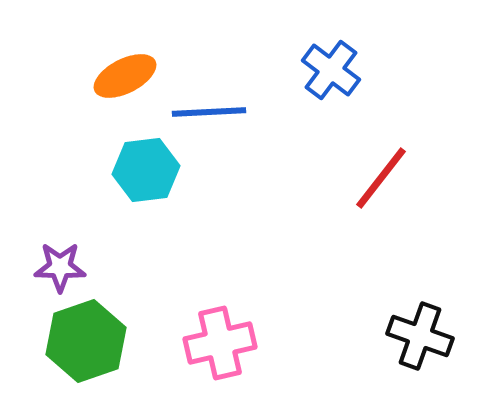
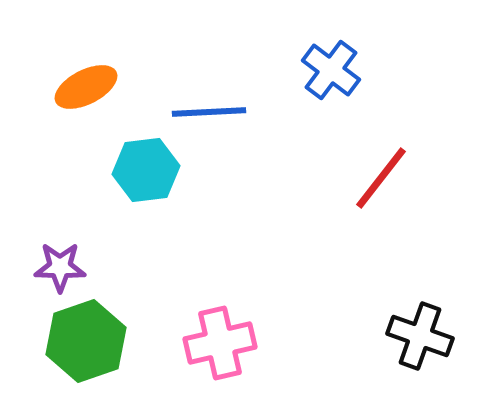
orange ellipse: moved 39 px left, 11 px down
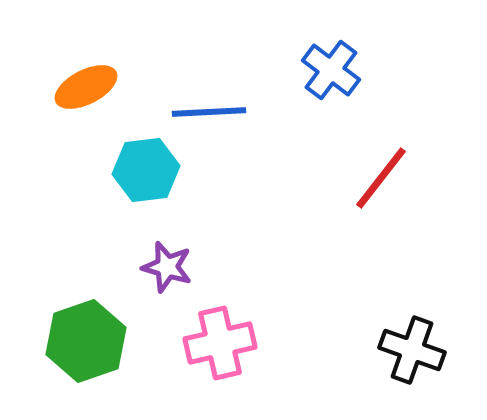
purple star: moved 107 px right; rotated 15 degrees clockwise
black cross: moved 8 px left, 14 px down
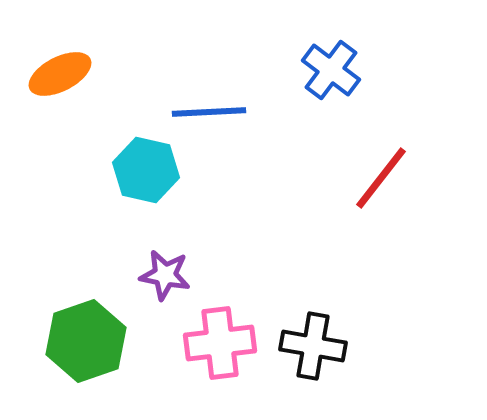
orange ellipse: moved 26 px left, 13 px up
cyan hexagon: rotated 20 degrees clockwise
purple star: moved 2 px left, 8 px down; rotated 6 degrees counterclockwise
pink cross: rotated 6 degrees clockwise
black cross: moved 99 px left, 4 px up; rotated 10 degrees counterclockwise
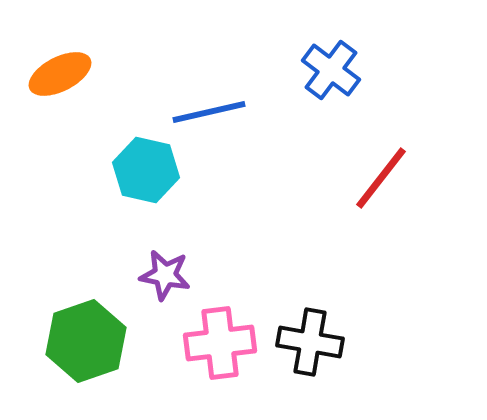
blue line: rotated 10 degrees counterclockwise
black cross: moved 3 px left, 4 px up
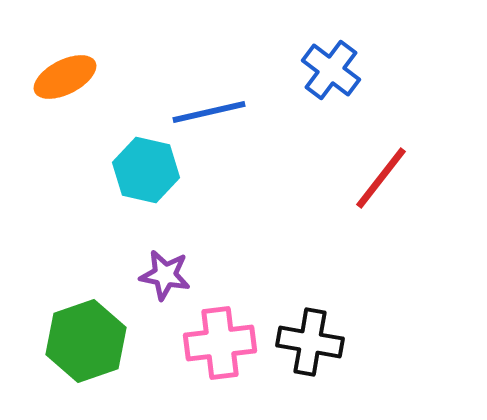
orange ellipse: moved 5 px right, 3 px down
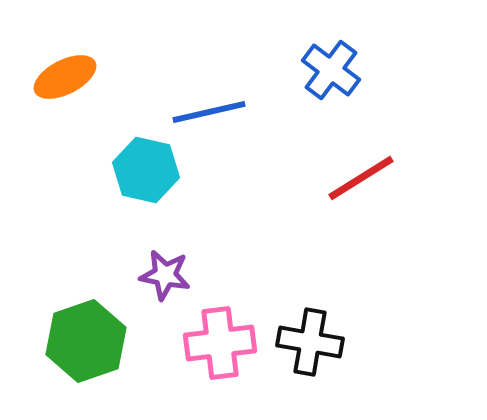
red line: moved 20 px left; rotated 20 degrees clockwise
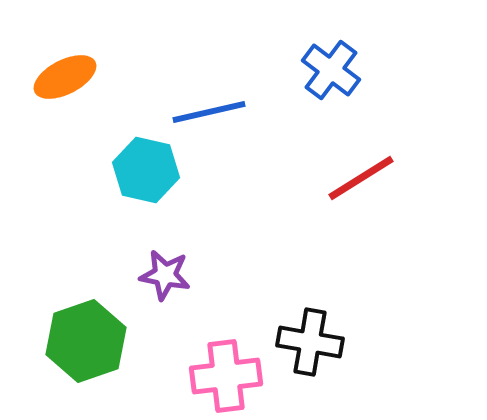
pink cross: moved 6 px right, 33 px down
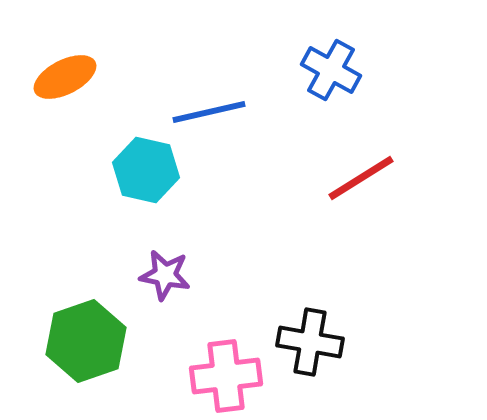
blue cross: rotated 8 degrees counterclockwise
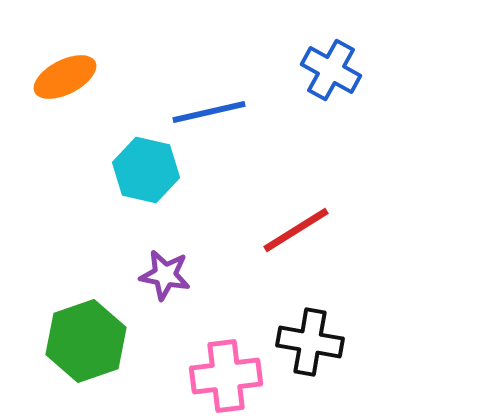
red line: moved 65 px left, 52 px down
